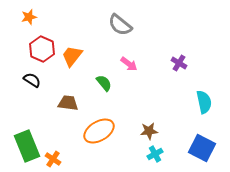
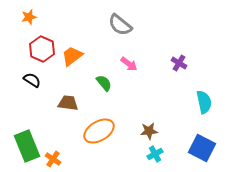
orange trapezoid: rotated 15 degrees clockwise
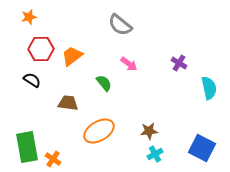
red hexagon: moved 1 px left; rotated 25 degrees counterclockwise
cyan semicircle: moved 5 px right, 14 px up
green rectangle: moved 1 px down; rotated 12 degrees clockwise
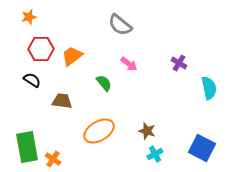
brown trapezoid: moved 6 px left, 2 px up
brown star: moved 2 px left; rotated 24 degrees clockwise
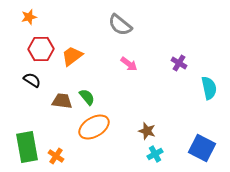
green semicircle: moved 17 px left, 14 px down
orange ellipse: moved 5 px left, 4 px up
orange cross: moved 3 px right, 3 px up
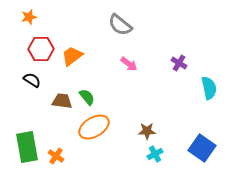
brown star: rotated 18 degrees counterclockwise
blue square: rotated 8 degrees clockwise
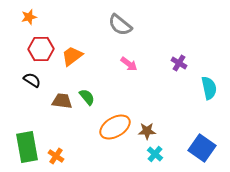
orange ellipse: moved 21 px right
cyan cross: rotated 21 degrees counterclockwise
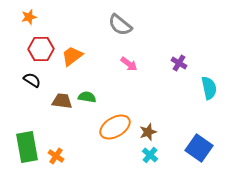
green semicircle: rotated 42 degrees counterclockwise
brown star: moved 1 px right, 1 px down; rotated 18 degrees counterclockwise
blue square: moved 3 px left
cyan cross: moved 5 px left, 1 px down
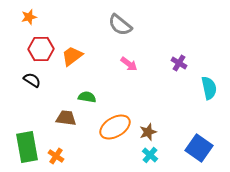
brown trapezoid: moved 4 px right, 17 px down
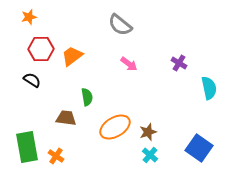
green semicircle: rotated 72 degrees clockwise
